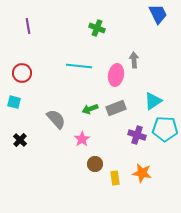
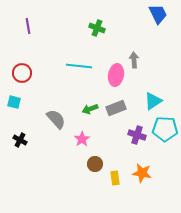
black cross: rotated 16 degrees counterclockwise
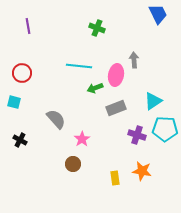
green arrow: moved 5 px right, 21 px up
brown circle: moved 22 px left
orange star: moved 2 px up
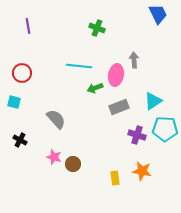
gray rectangle: moved 3 px right, 1 px up
pink star: moved 28 px left, 18 px down; rotated 21 degrees counterclockwise
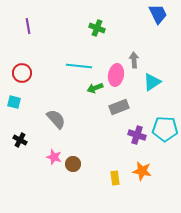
cyan triangle: moved 1 px left, 19 px up
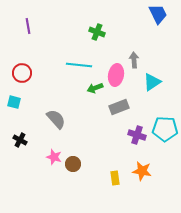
green cross: moved 4 px down
cyan line: moved 1 px up
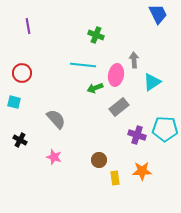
green cross: moved 1 px left, 3 px down
cyan line: moved 4 px right
gray rectangle: rotated 18 degrees counterclockwise
brown circle: moved 26 px right, 4 px up
orange star: rotated 12 degrees counterclockwise
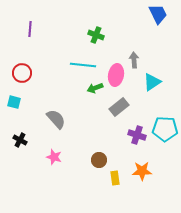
purple line: moved 2 px right, 3 px down; rotated 14 degrees clockwise
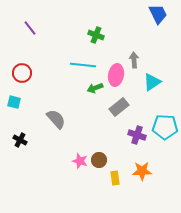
purple line: moved 1 px up; rotated 42 degrees counterclockwise
cyan pentagon: moved 2 px up
pink star: moved 26 px right, 4 px down
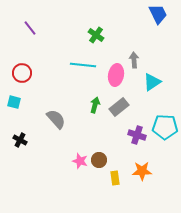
green cross: rotated 14 degrees clockwise
green arrow: moved 17 px down; rotated 126 degrees clockwise
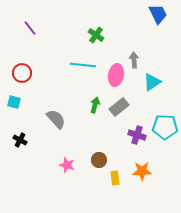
pink star: moved 13 px left, 4 px down
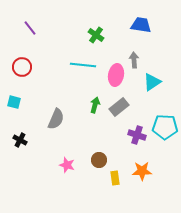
blue trapezoid: moved 17 px left, 11 px down; rotated 55 degrees counterclockwise
red circle: moved 6 px up
gray semicircle: rotated 65 degrees clockwise
